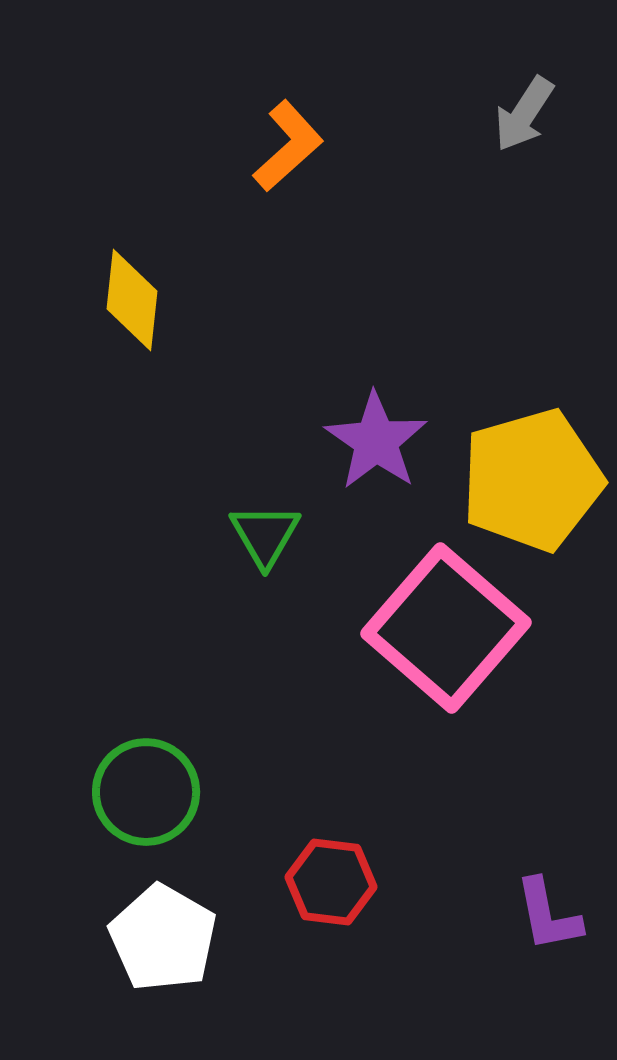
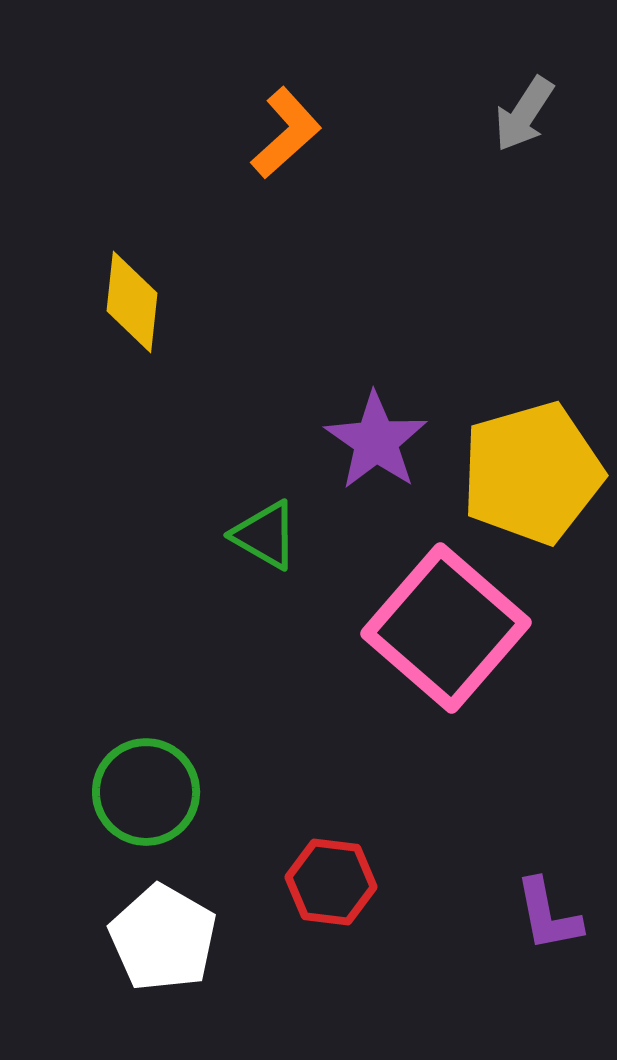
orange L-shape: moved 2 px left, 13 px up
yellow diamond: moved 2 px down
yellow pentagon: moved 7 px up
green triangle: rotated 30 degrees counterclockwise
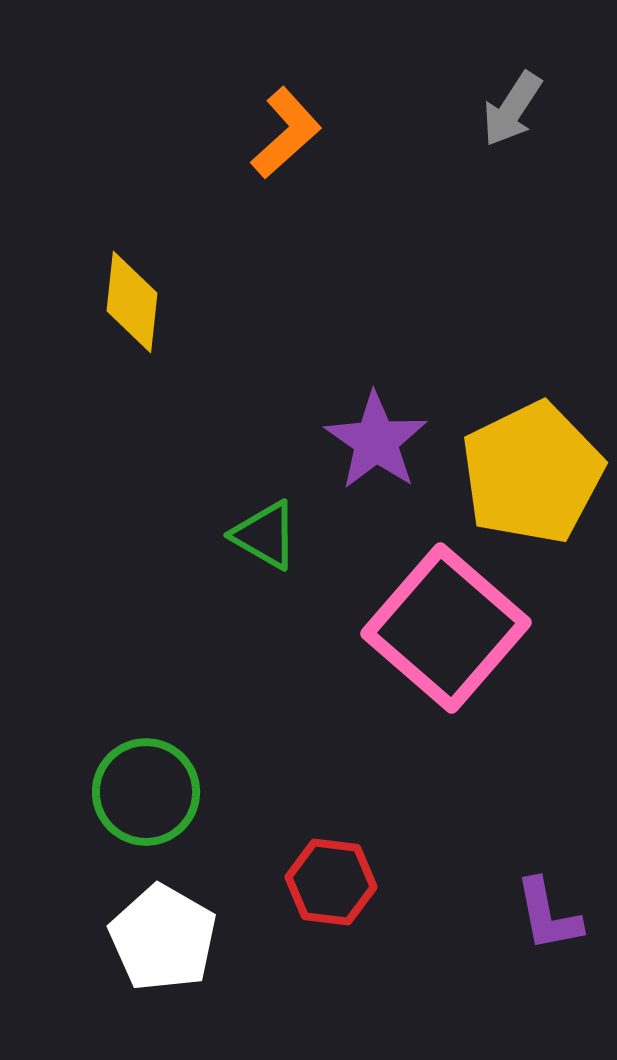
gray arrow: moved 12 px left, 5 px up
yellow pentagon: rotated 10 degrees counterclockwise
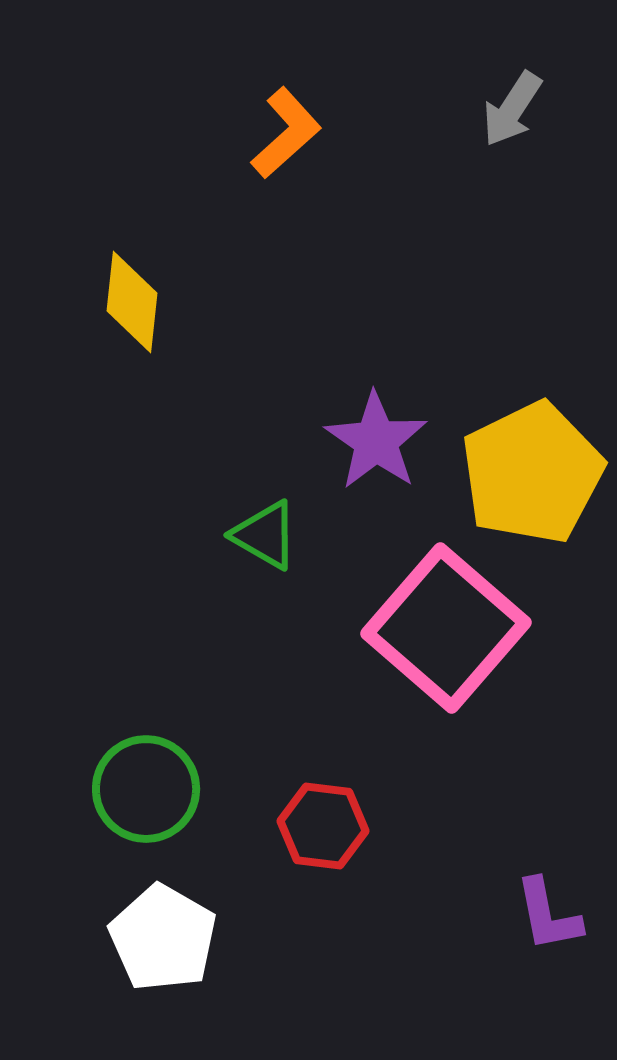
green circle: moved 3 px up
red hexagon: moved 8 px left, 56 px up
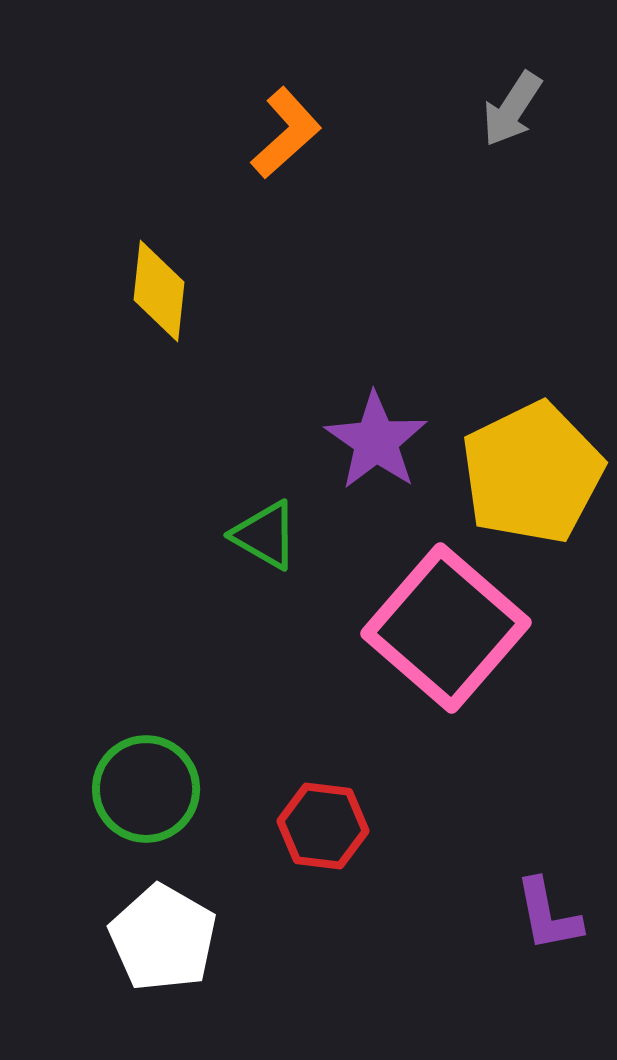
yellow diamond: moved 27 px right, 11 px up
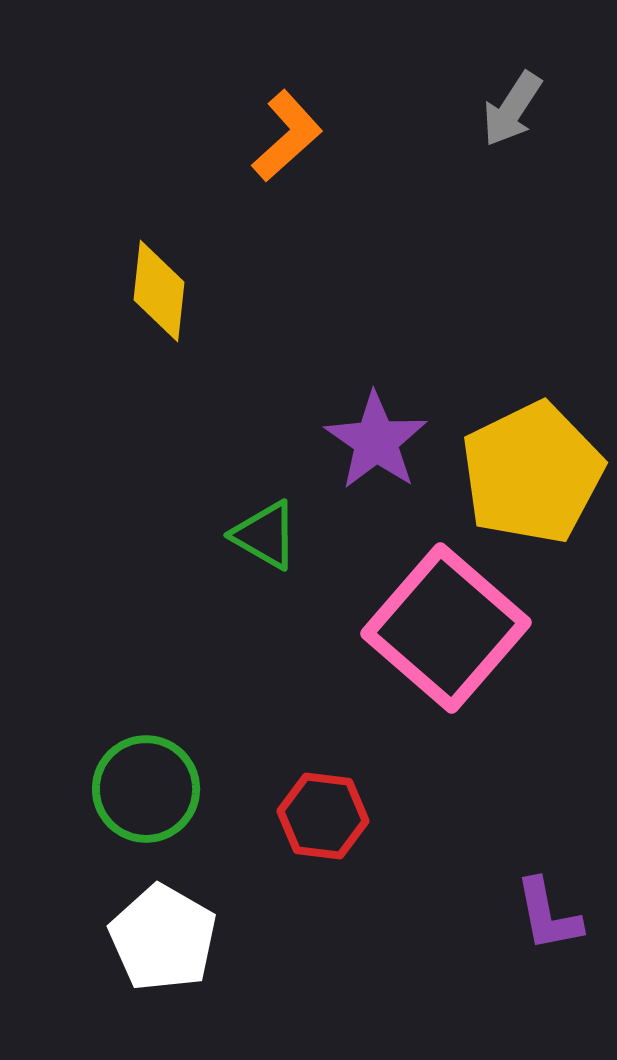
orange L-shape: moved 1 px right, 3 px down
red hexagon: moved 10 px up
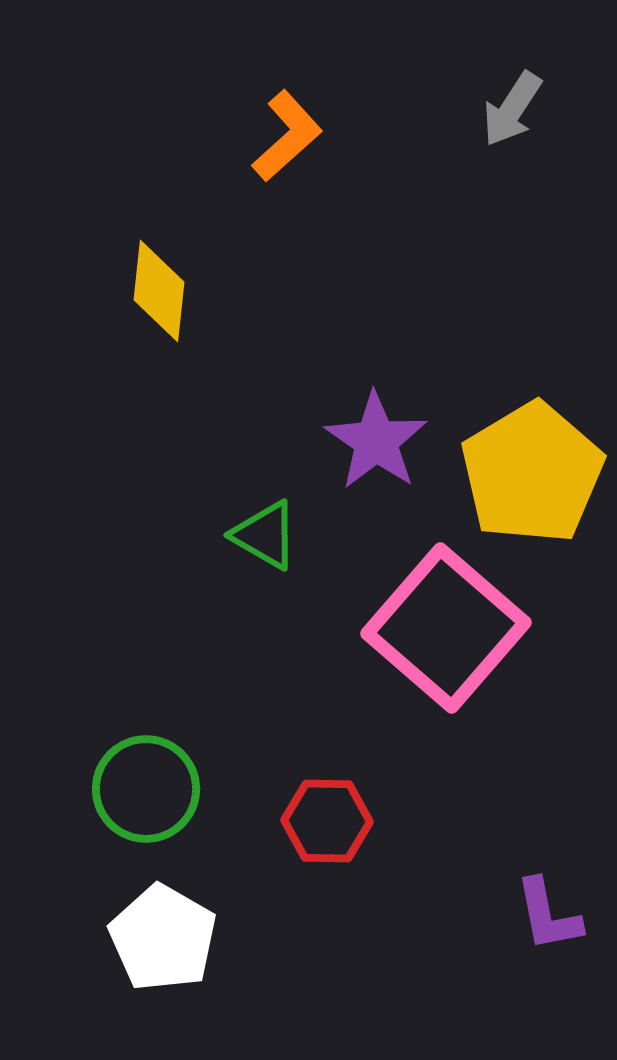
yellow pentagon: rotated 5 degrees counterclockwise
red hexagon: moved 4 px right, 5 px down; rotated 6 degrees counterclockwise
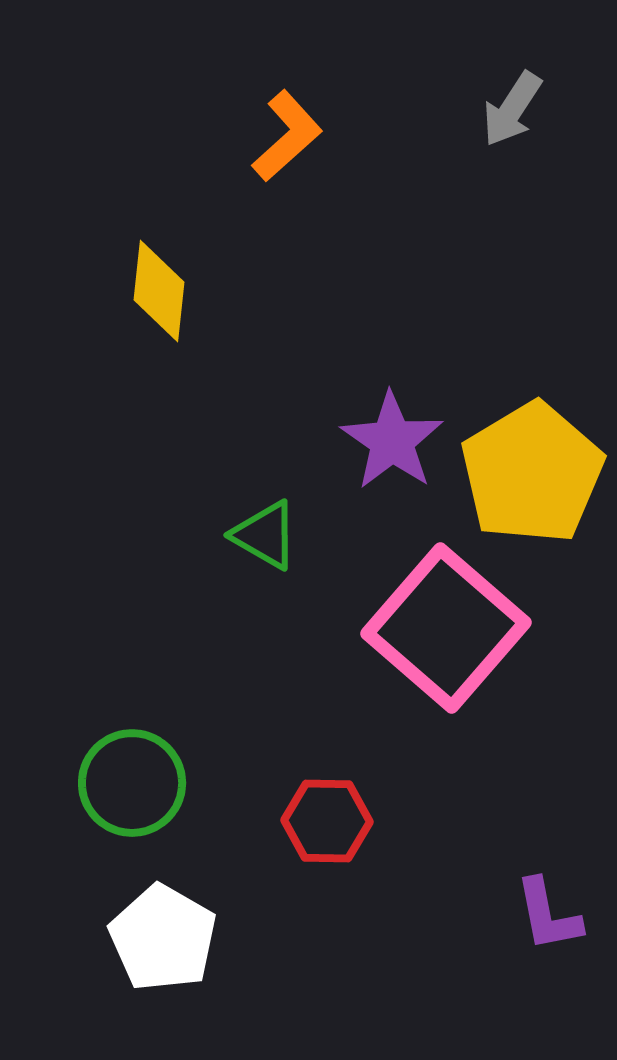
purple star: moved 16 px right
green circle: moved 14 px left, 6 px up
